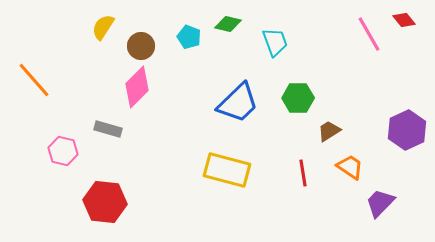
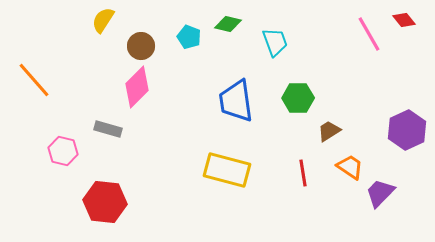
yellow semicircle: moved 7 px up
blue trapezoid: moved 2 px left, 2 px up; rotated 126 degrees clockwise
purple trapezoid: moved 10 px up
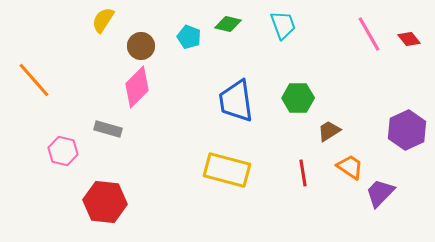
red diamond: moved 5 px right, 19 px down
cyan trapezoid: moved 8 px right, 17 px up
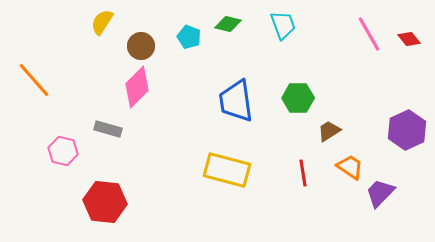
yellow semicircle: moved 1 px left, 2 px down
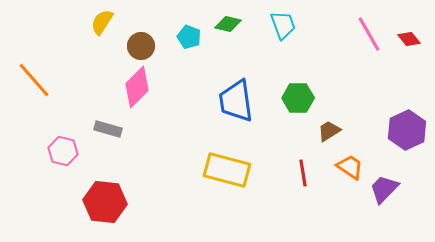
purple trapezoid: moved 4 px right, 4 px up
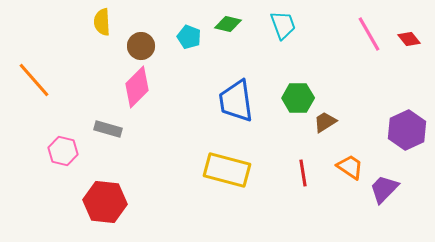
yellow semicircle: rotated 36 degrees counterclockwise
brown trapezoid: moved 4 px left, 9 px up
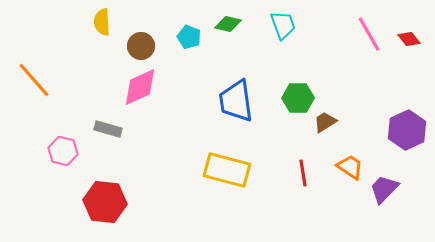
pink diamond: moved 3 px right; rotated 21 degrees clockwise
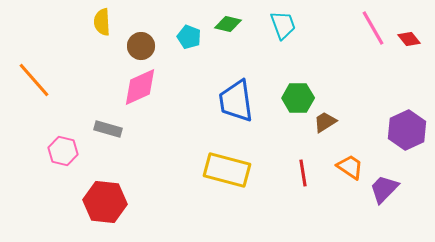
pink line: moved 4 px right, 6 px up
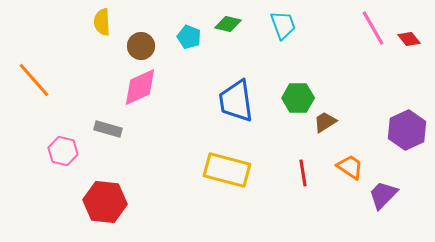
purple trapezoid: moved 1 px left, 6 px down
